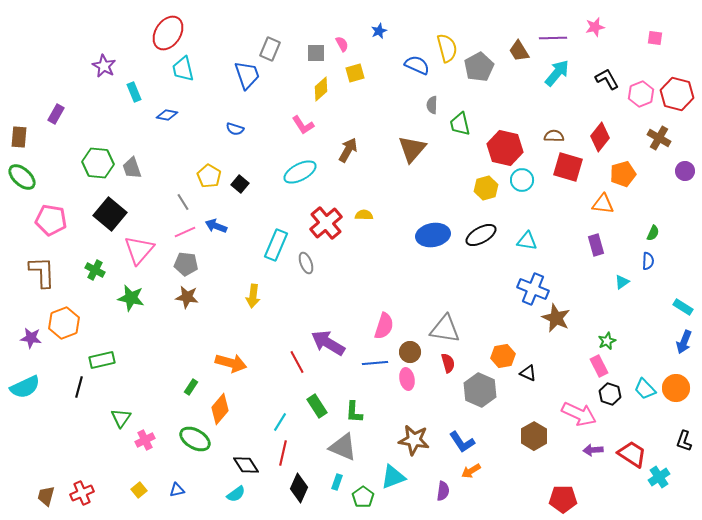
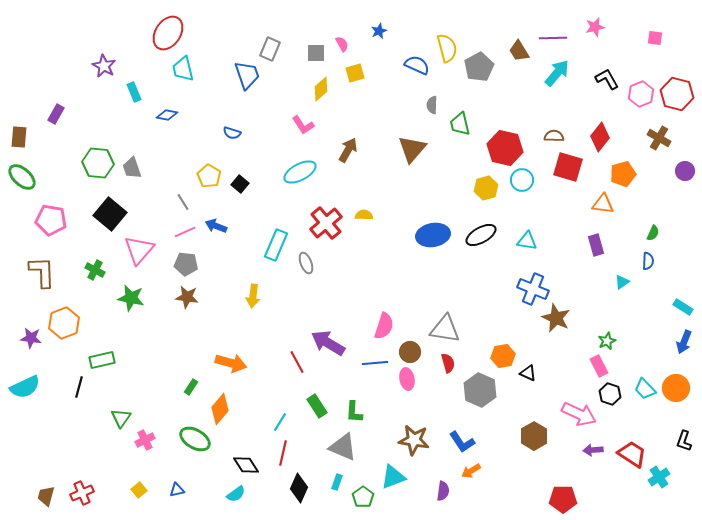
blue semicircle at (235, 129): moved 3 px left, 4 px down
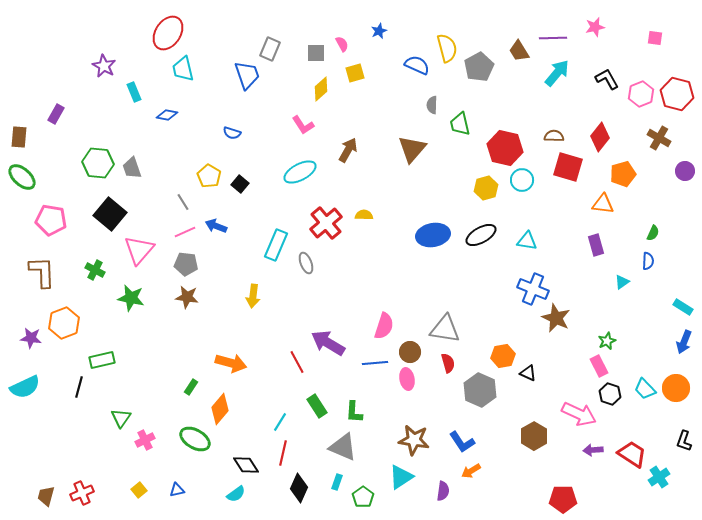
cyan triangle at (393, 477): moved 8 px right; rotated 12 degrees counterclockwise
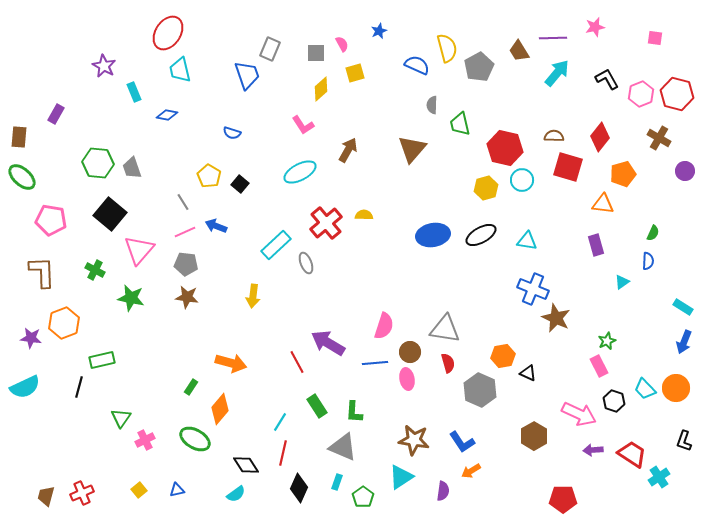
cyan trapezoid at (183, 69): moved 3 px left, 1 px down
cyan rectangle at (276, 245): rotated 24 degrees clockwise
black hexagon at (610, 394): moved 4 px right, 7 px down
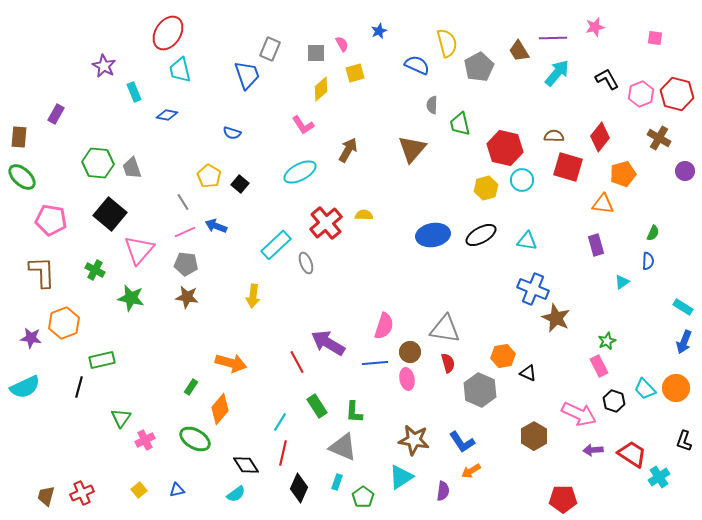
yellow semicircle at (447, 48): moved 5 px up
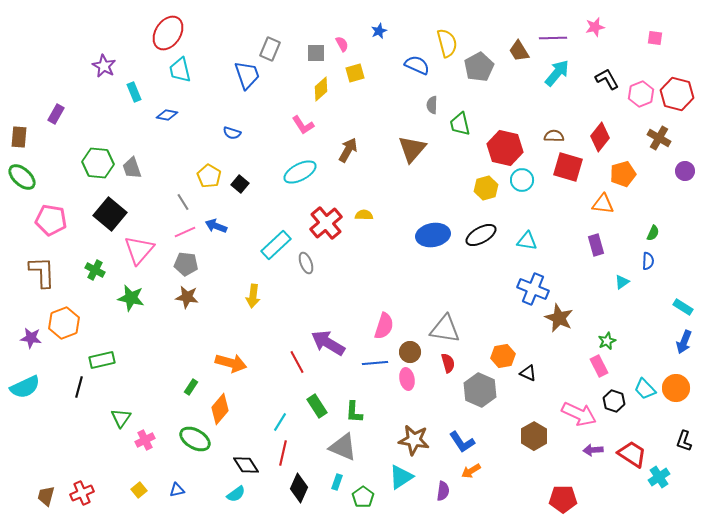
brown star at (556, 318): moved 3 px right
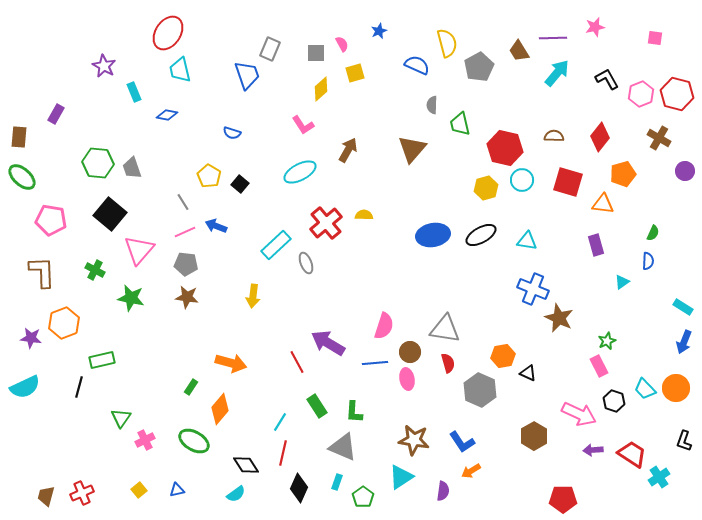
red square at (568, 167): moved 15 px down
green ellipse at (195, 439): moved 1 px left, 2 px down
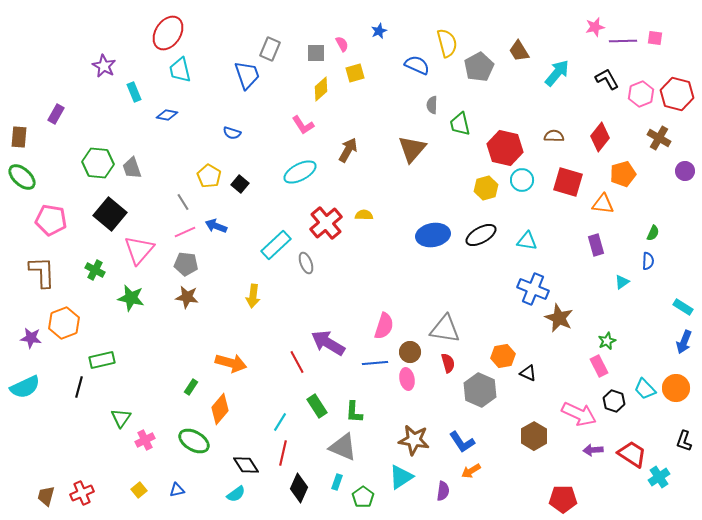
purple line at (553, 38): moved 70 px right, 3 px down
